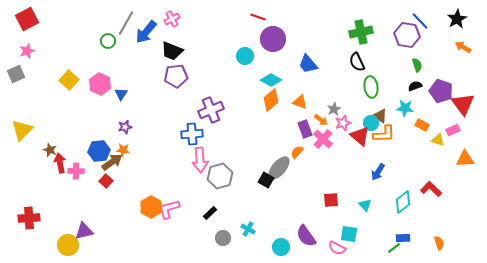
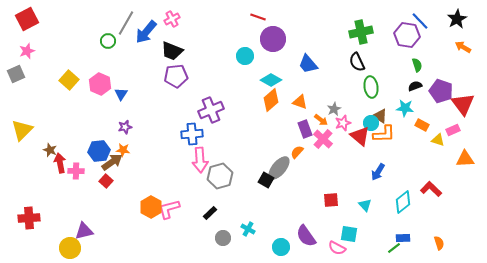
yellow circle at (68, 245): moved 2 px right, 3 px down
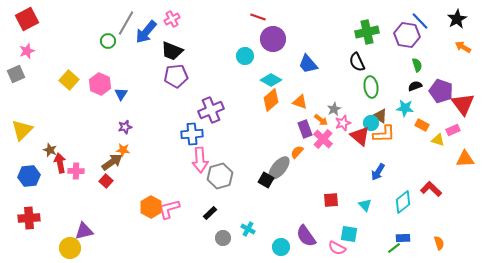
green cross at (361, 32): moved 6 px right
blue hexagon at (99, 151): moved 70 px left, 25 px down
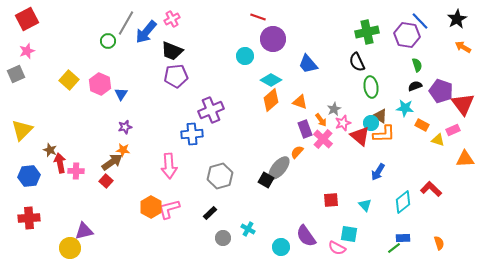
orange arrow at (321, 120): rotated 16 degrees clockwise
pink arrow at (200, 160): moved 31 px left, 6 px down
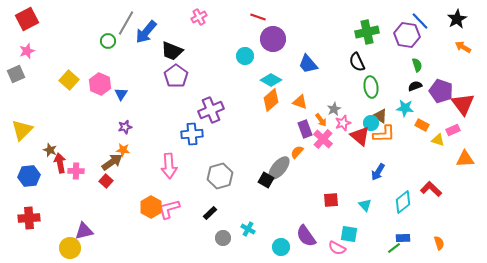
pink cross at (172, 19): moved 27 px right, 2 px up
purple pentagon at (176, 76): rotated 30 degrees counterclockwise
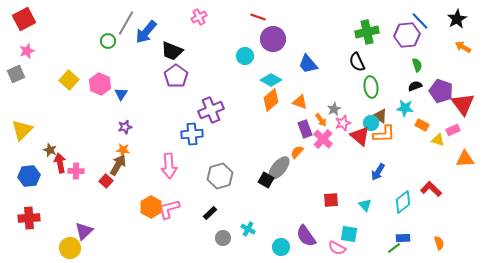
red square at (27, 19): moved 3 px left
purple hexagon at (407, 35): rotated 15 degrees counterclockwise
brown arrow at (112, 162): moved 6 px right, 3 px down; rotated 25 degrees counterclockwise
purple triangle at (84, 231): rotated 30 degrees counterclockwise
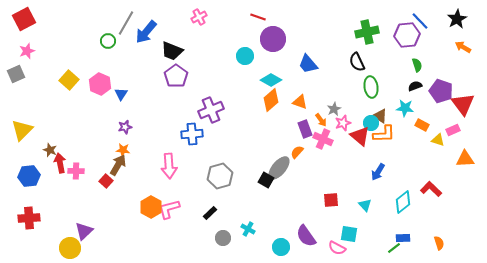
pink cross at (323, 139): rotated 18 degrees counterclockwise
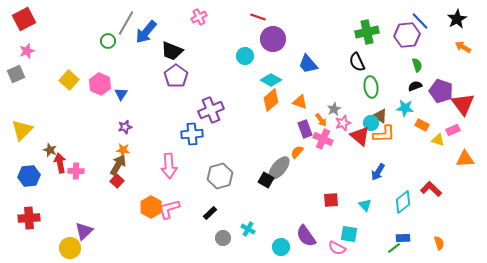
red square at (106, 181): moved 11 px right
